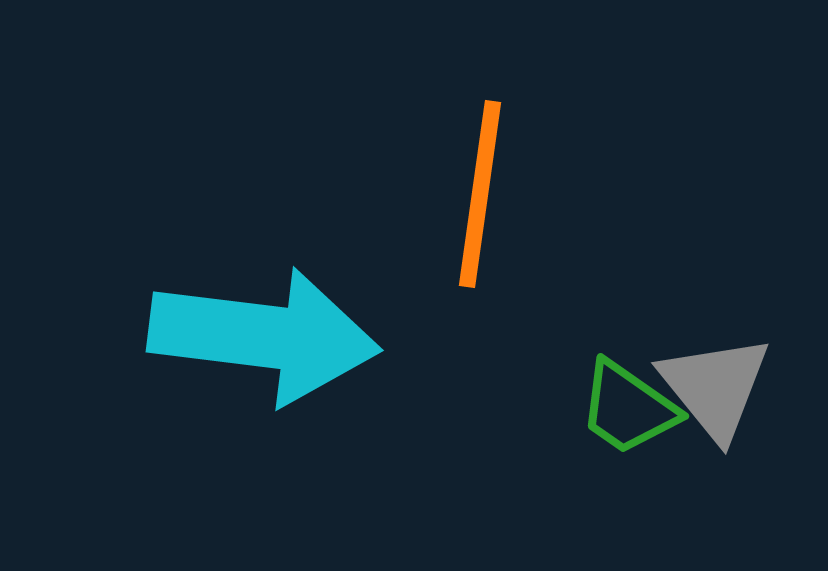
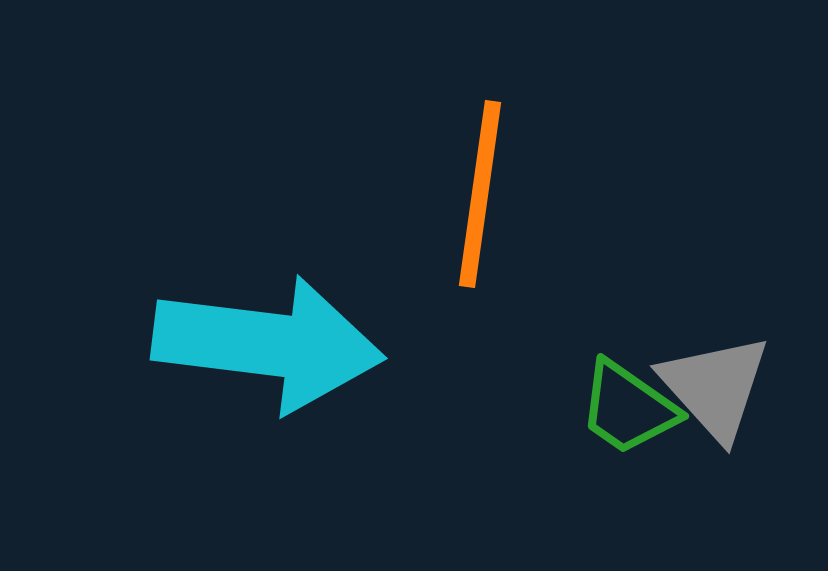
cyan arrow: moved 4 px right, 8 px down
gray triangle: rotated 3 degrees counterclockwise
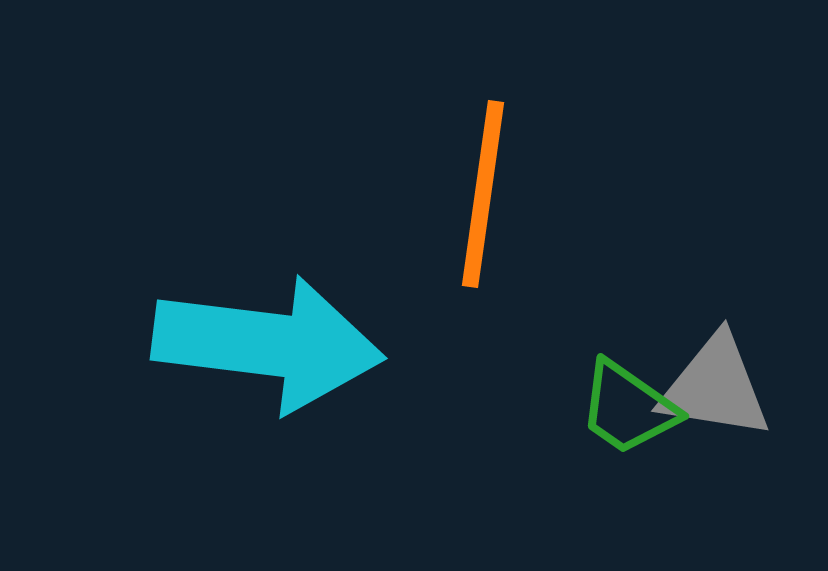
orange line: moved 3 px right
gray triangle: rotated 39 degrees counterclockwise
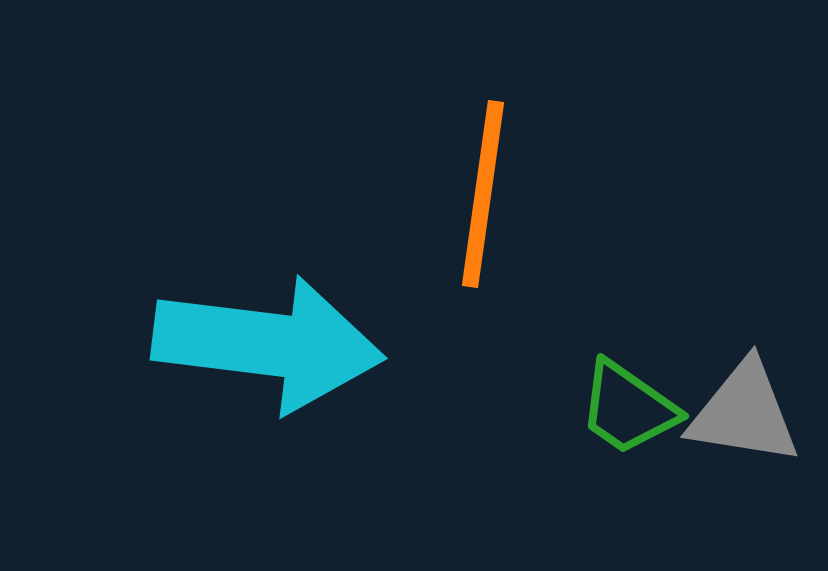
gray triangle: moved 29 px right, 26 px down
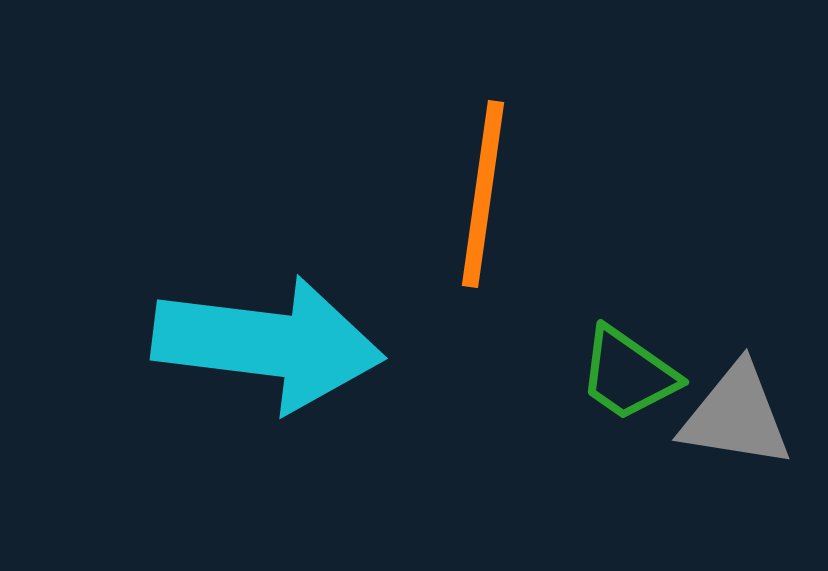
green trapezoid: moved 34 px up
gray triangle: moved 8 px left, 3 px down
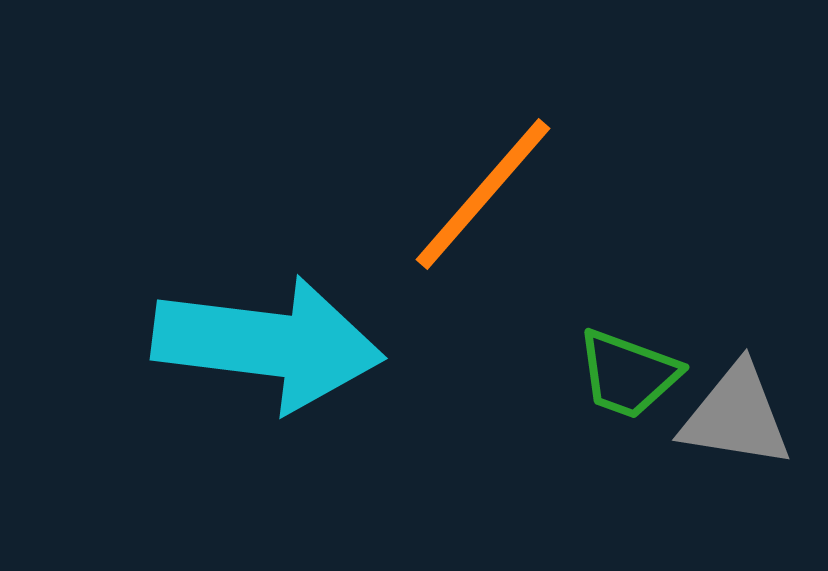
orange line: rotated 33 degrees clockwise
green trapezoid: rotated 15 degrees counterclockwise
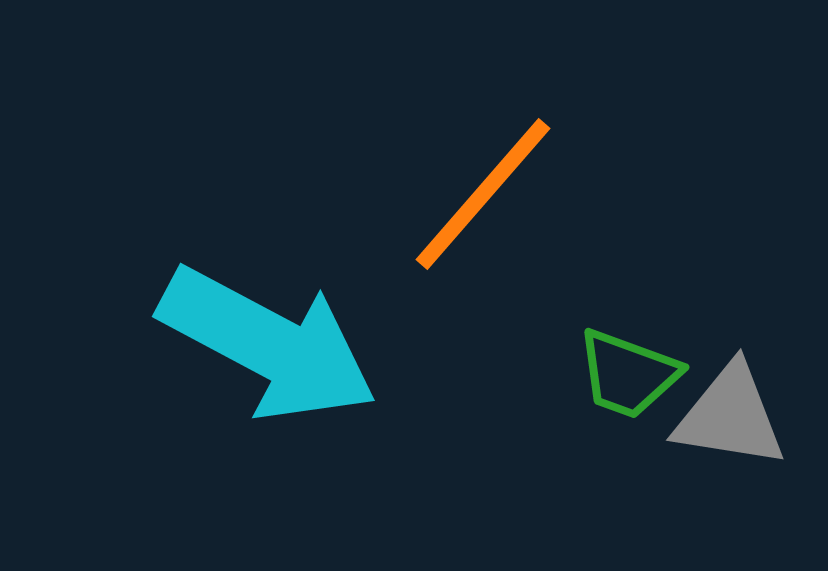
cyan arrow: rotated 21 degrees clockwise
gray triangle: moved 6 px left
